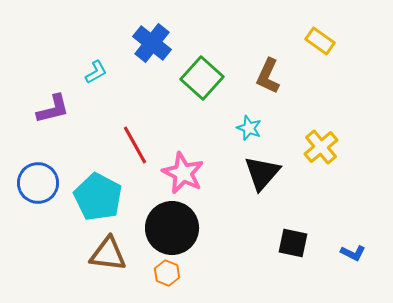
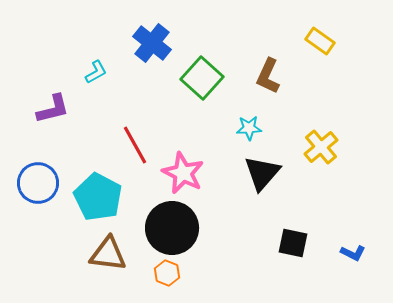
cyan star: rotated 25 degrees counterclockwise
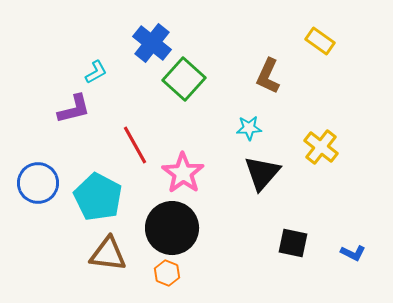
green square: moved 18 px left, 1 px down
purple L-shape: moved 21 px right
yellow cross: rotated 12 degrees counterclockwise
pink star: rotated 9 degrees clockwise
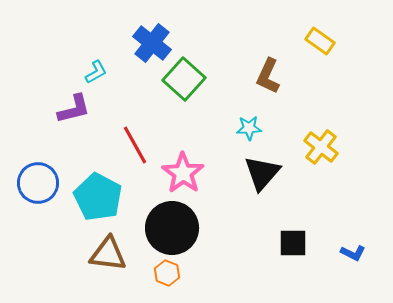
black square: rotated 12 degrees counterclockwise
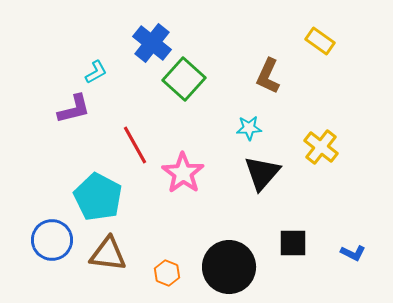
blue circle: moved 14 px right, 57 px down
black circle: moved 57 px right, 39 px down
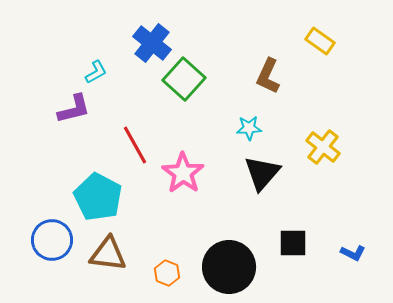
yellow cross: moved 2 px right
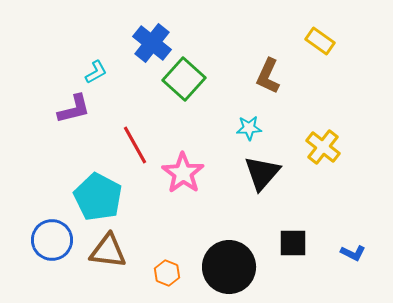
brown triangle: moved 3 px up
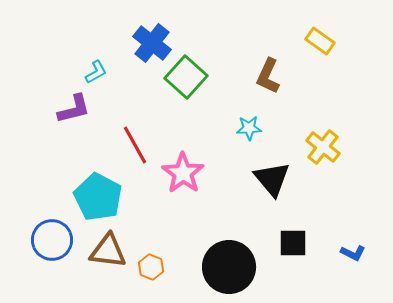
green square: moved 2 px right, 2 px up
black triangle: moved 10 px right, 6 px down; rotated 21 degrees counterclockwise
orange hexagon: moved 16 px left, 6 px up
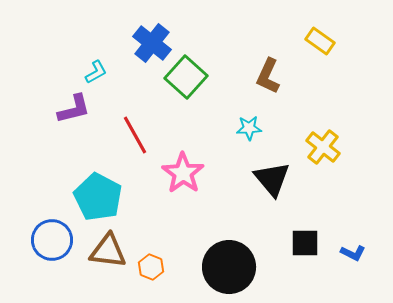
red line: moved 10 px up
black square: moved 12 px right
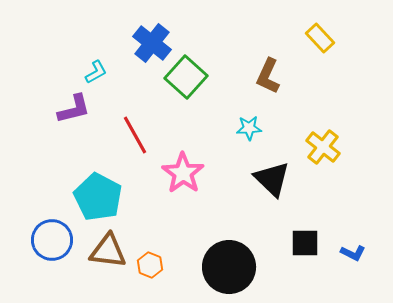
yellow rectangle: moved 3 px up; rotated 12 degrees clockwise
black triangle: rotated 6 degrees counterclockwise
orange hexagon: moved 1 px left, 2 px up
